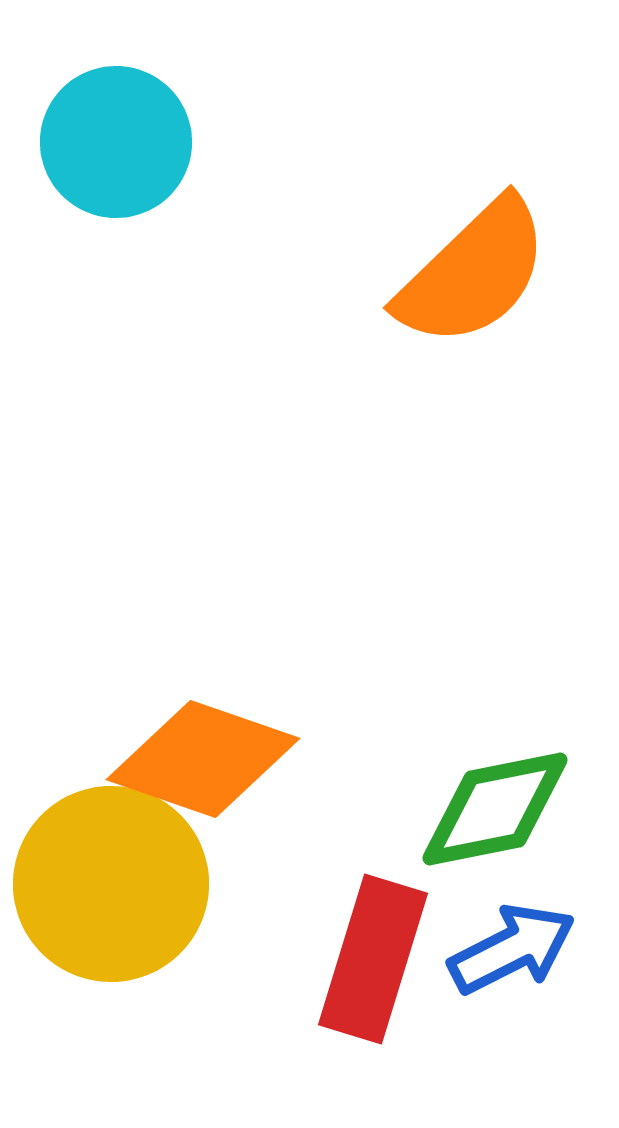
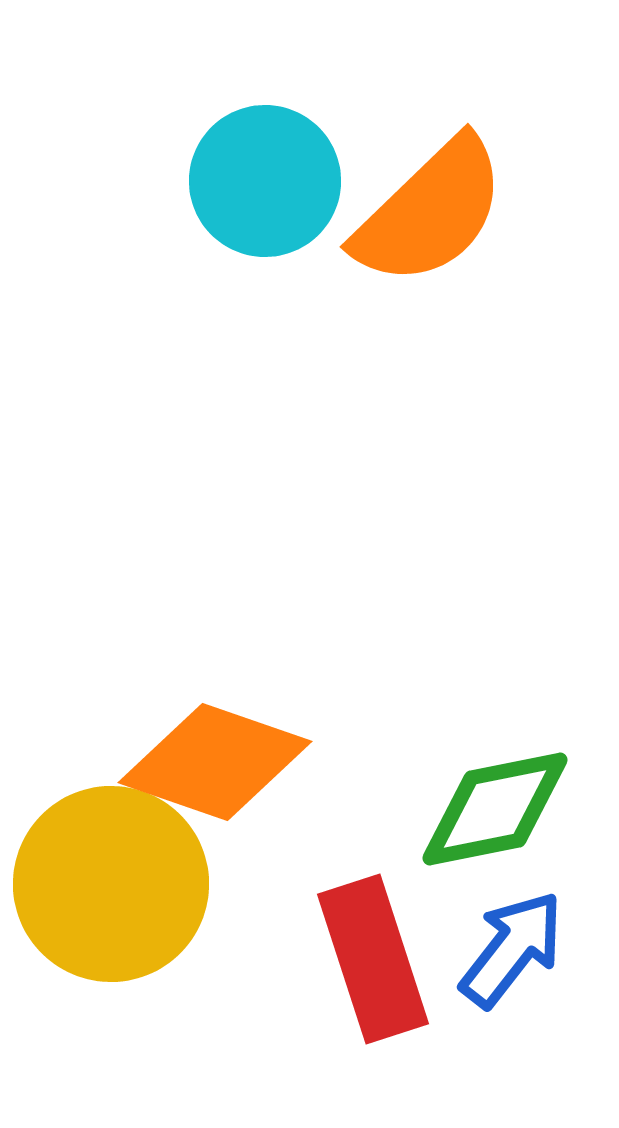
cyan circle: moved 149 px right, 39 px down
orange semicircle: moved 43 px left, 61 px up
orange diamond: moved 12 px right, 3 px down
blue arrow: rotated 25 degrees counterclockwise
red rectangle: rotated 35 degrees counterclockwise
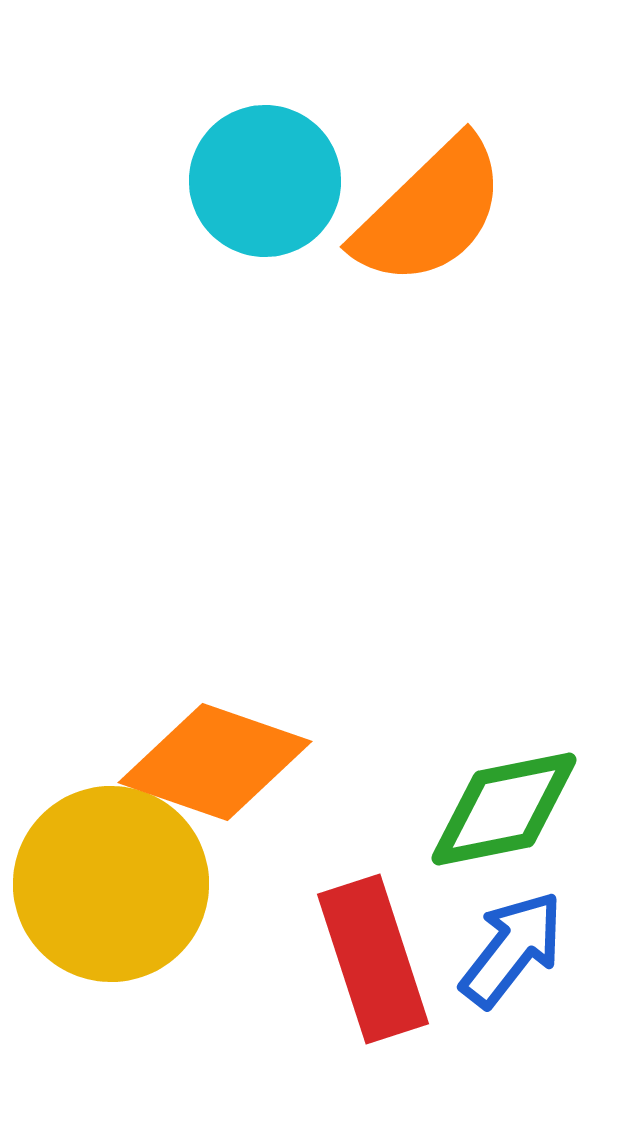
green diamond: moved 9 px right
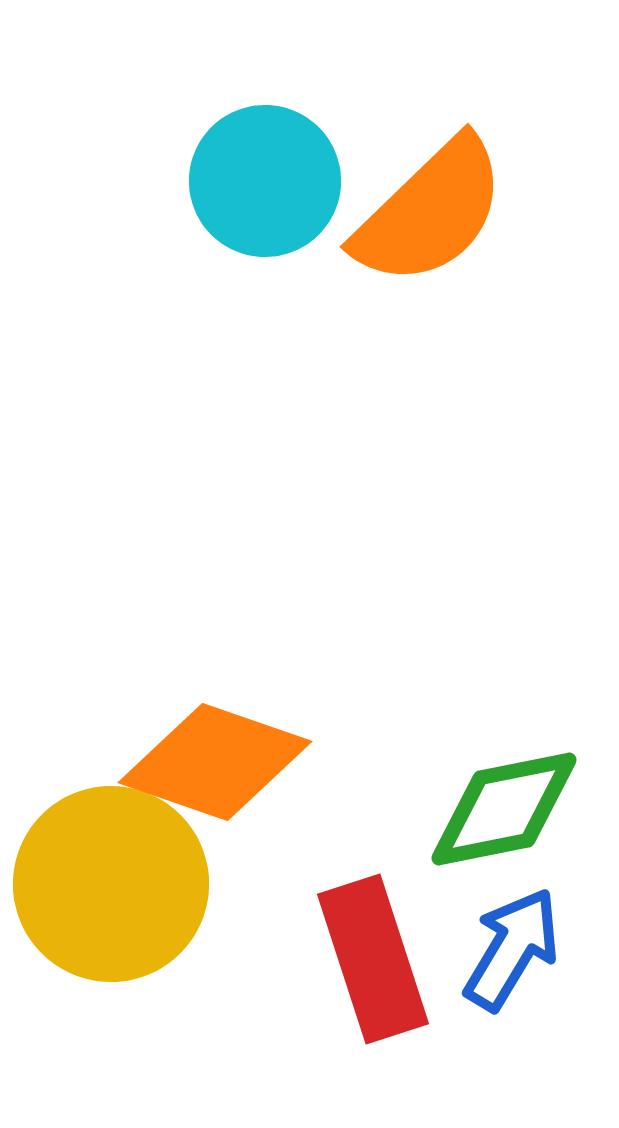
blue arrow: rotated 7 degrees counterclockwise
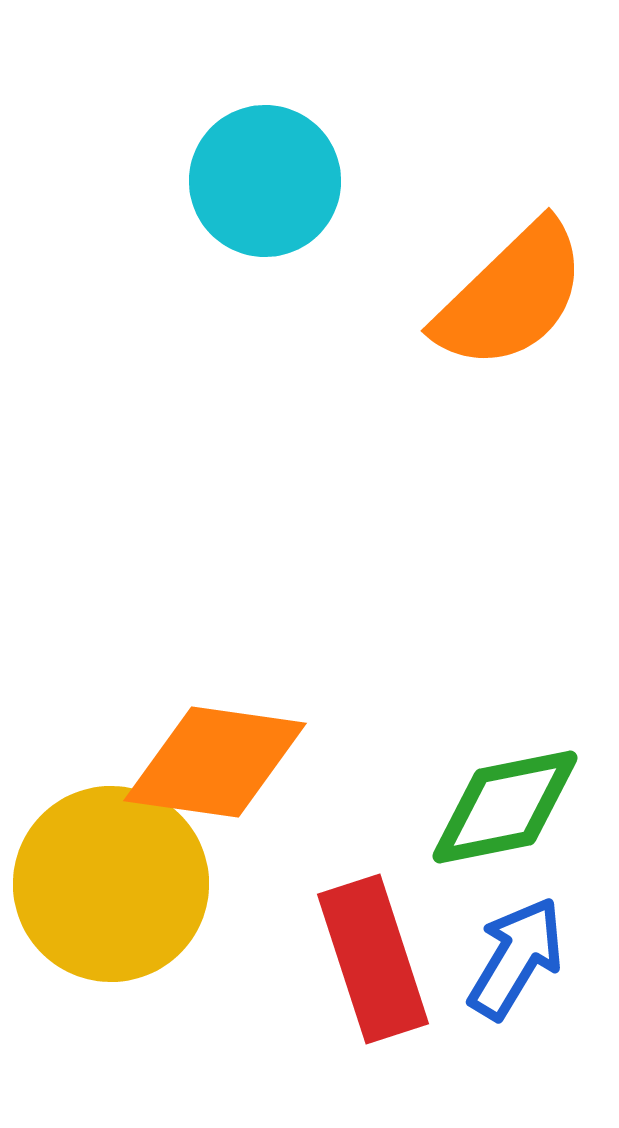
orange semicircle: moved 81 px right, 84 px down
orange diamond: rotated 11 degrees counterclockwise
green diamond: moved 1 px right, 2 px up
blue arrow: moved 4 px right, 9 px down
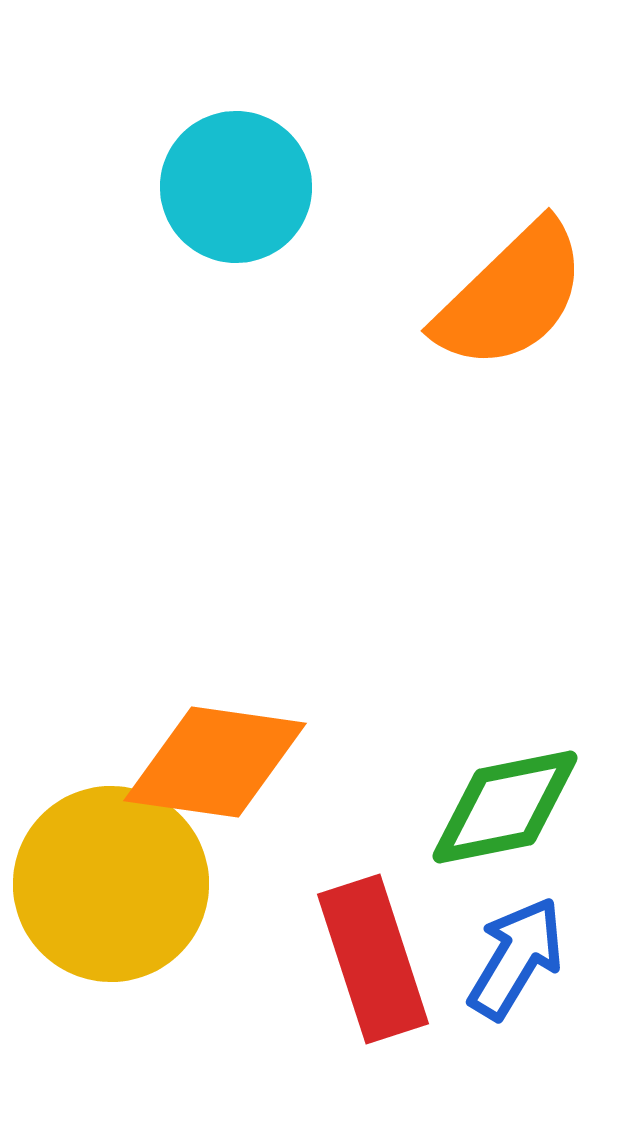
cyan circle: moved 29 px left, 6 px down
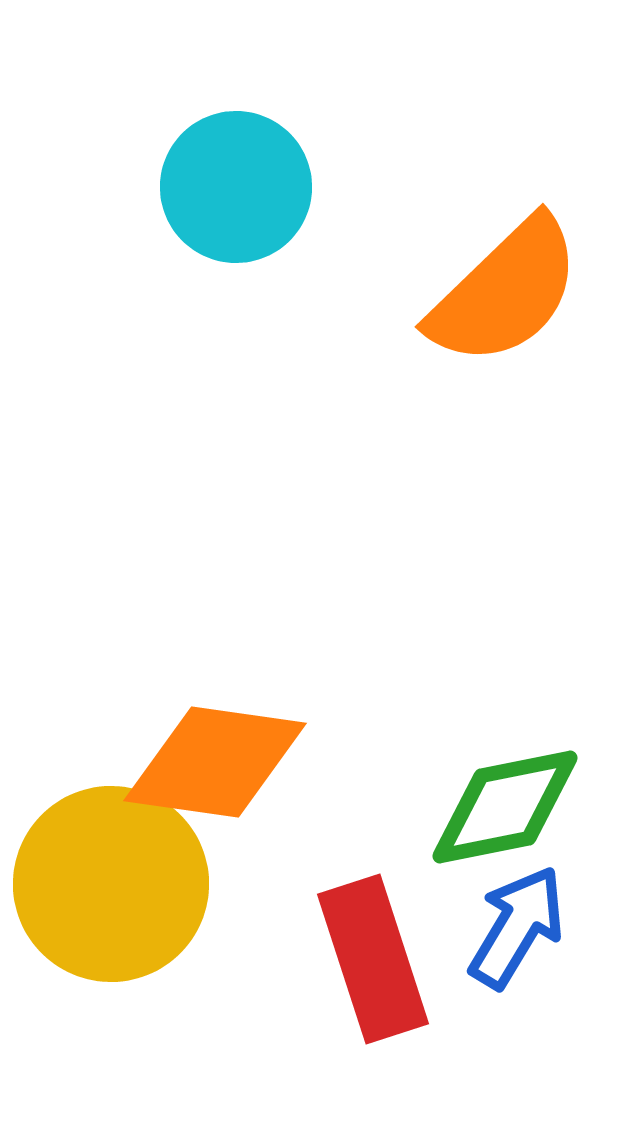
orange semicircle: moved 6 px left, 4 px up
blue arrow: moved 1 px right, 31 px up
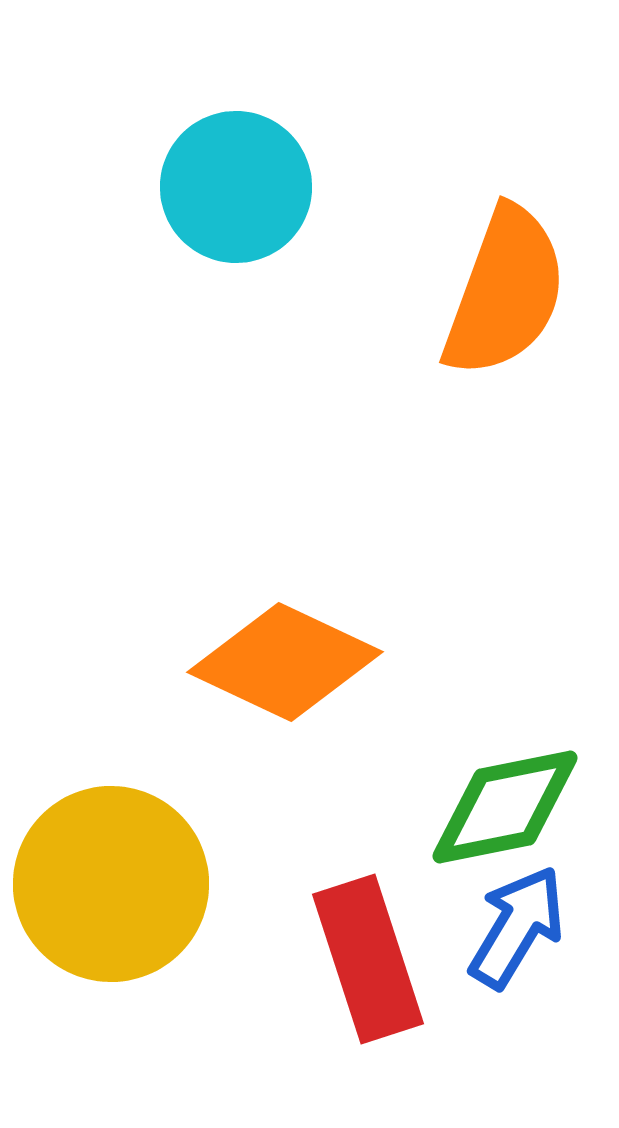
orange semicircle: rotated 26 degrees counterclockwise
orange diamond: moved 70 px right, 100 px up; rotated 17 degrees clockwise
red rectangle: moved 5 px left
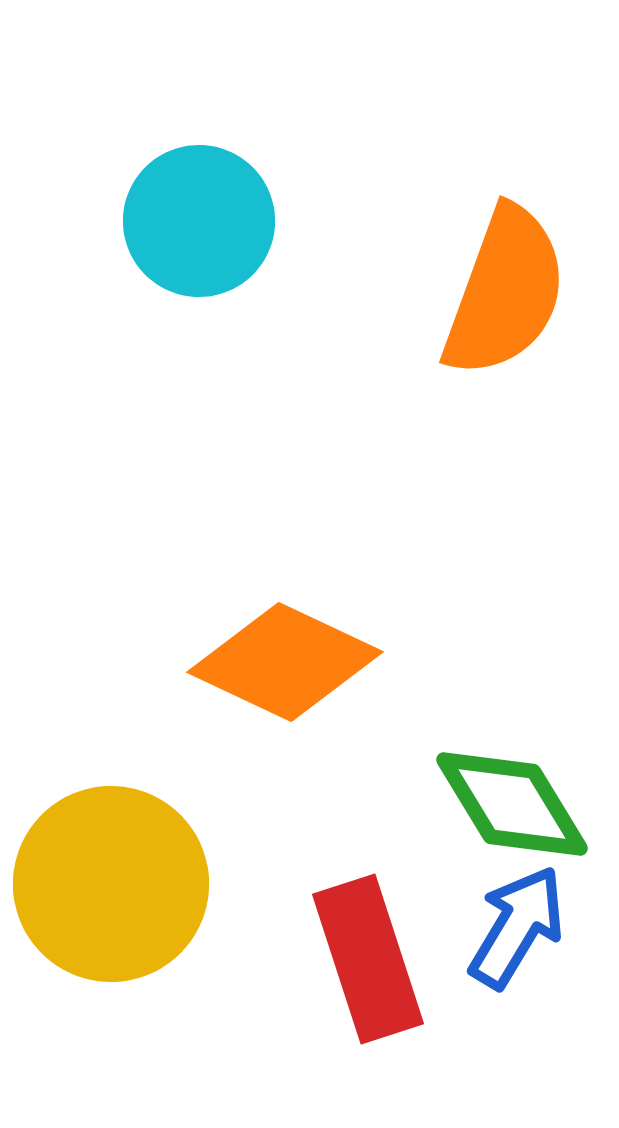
cyan circle: moved 37 px left, 34 px down
green diamond: moved 7 px right, 3 px up; rotated 70 degrees clockwise
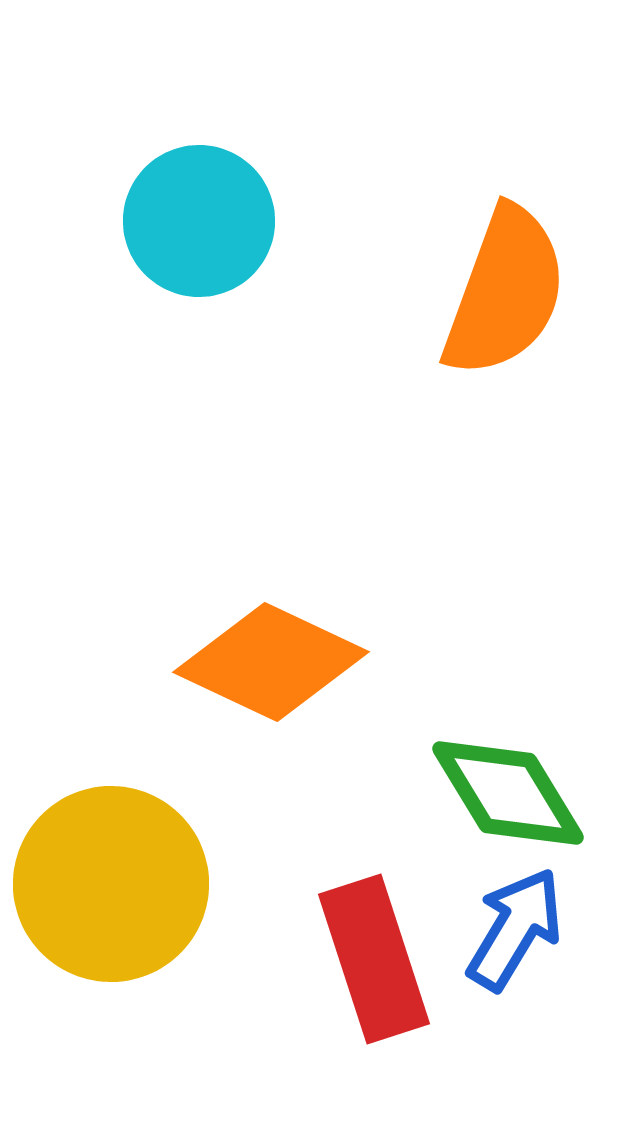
orange diamond: moved 14 px left
green diamond: moved 4 px left, 11 px up
blue arrow: moved 2 px left, 2 px down
red rectangle: moved 6 px right
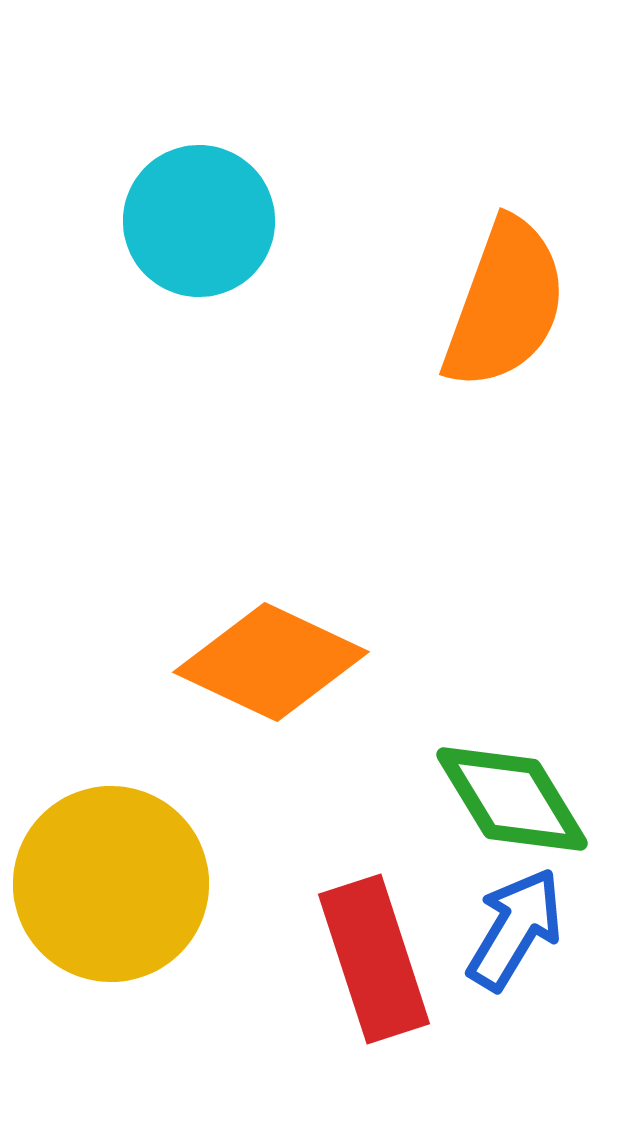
orange semicircle: moved 12 px down
green diamond: moved 4 px right, 6 px down
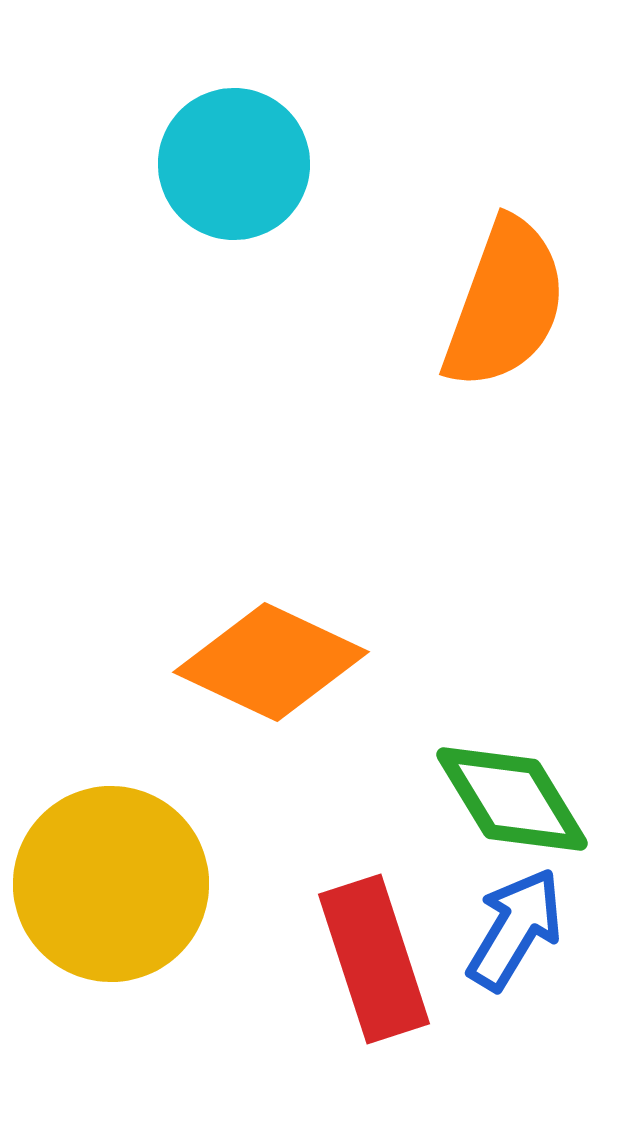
cyan circle: moved 35 px right, 57 px up
